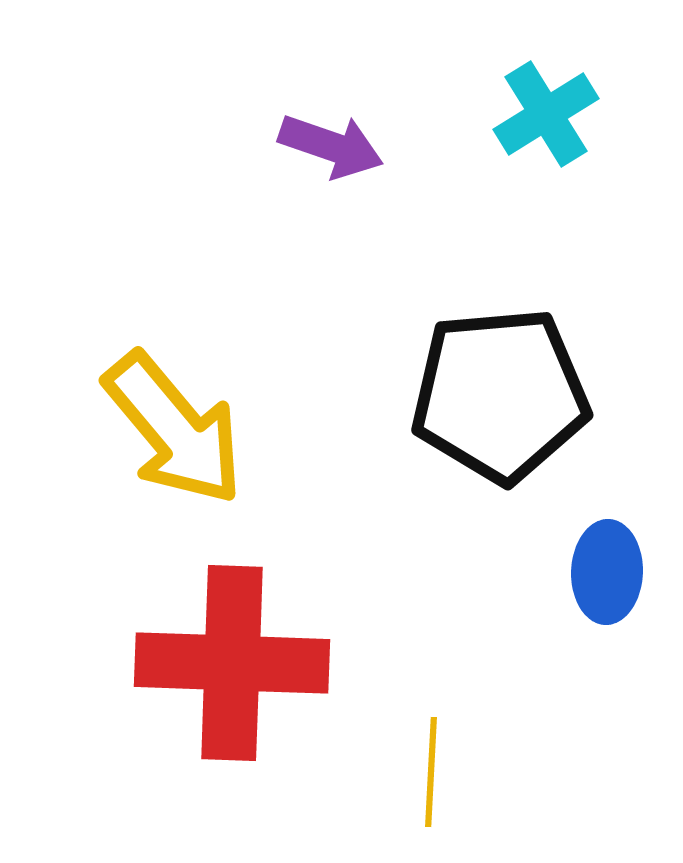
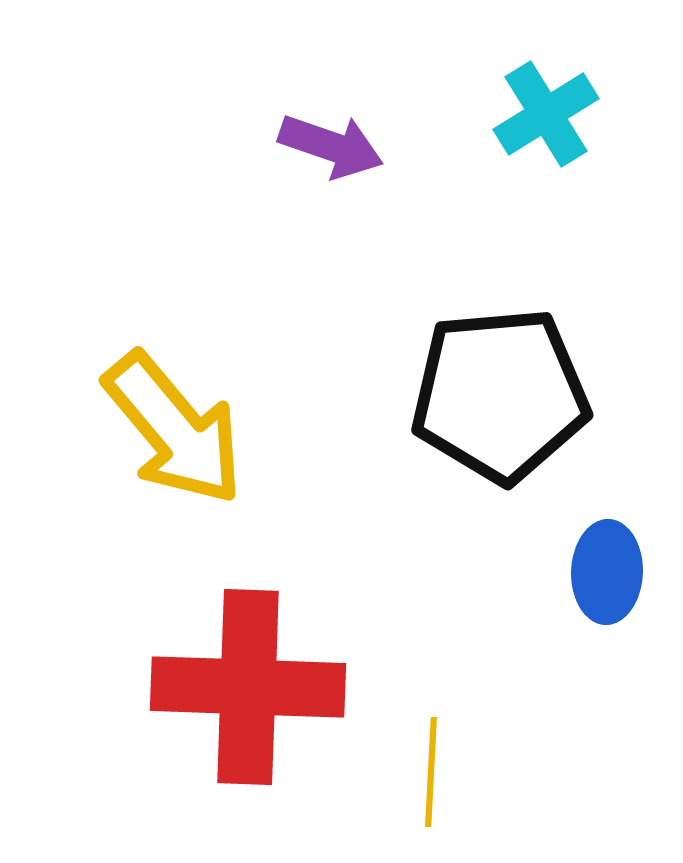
red cross: moved 16 px right, 24 px down
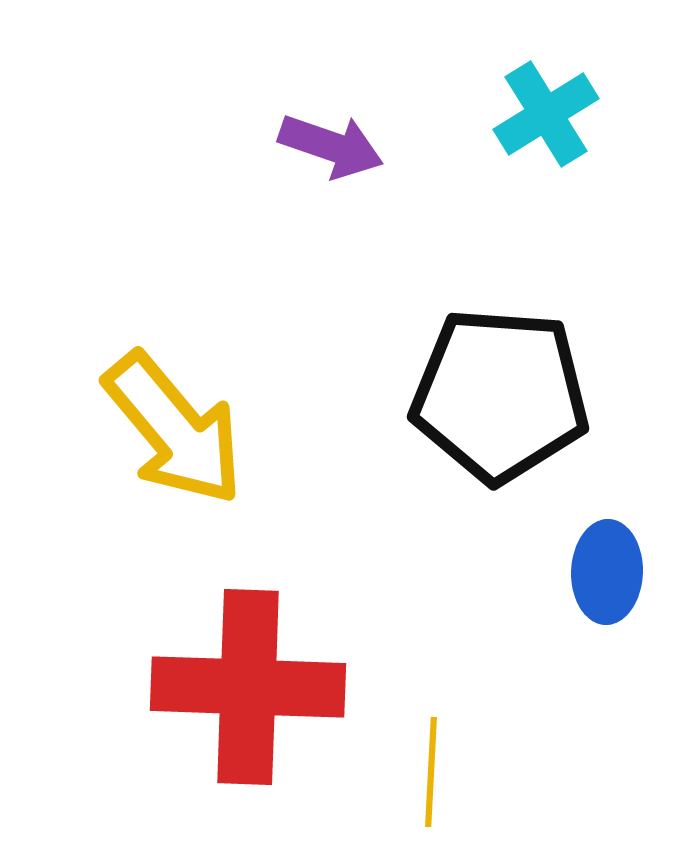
black pentagon: rotated 9 degrees clockwise
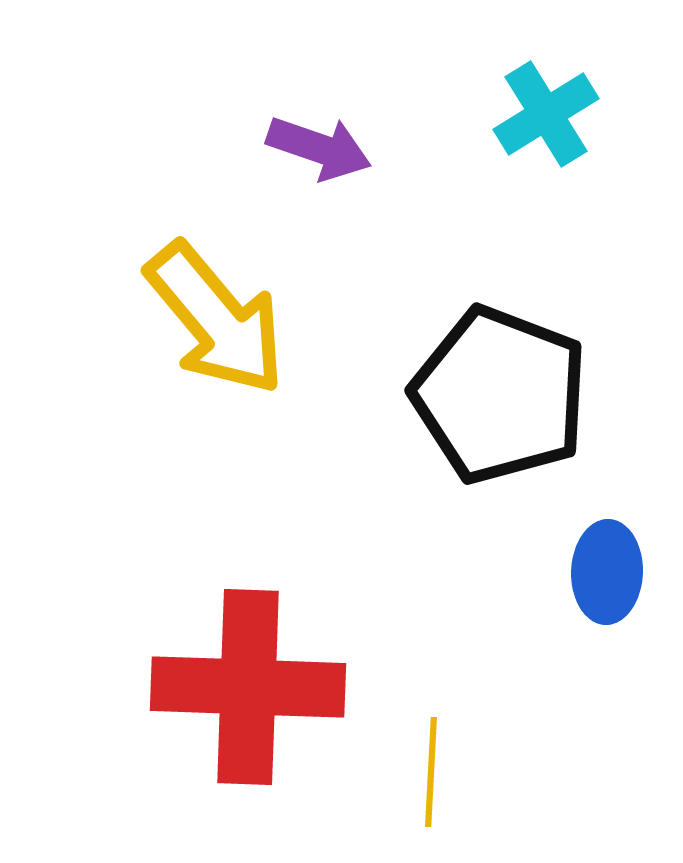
purple arrow: moved 12 px left, 2 px down
black pentagon: rotated 17 degrees clockwise
yellow arrow: moved 42 px right, 110 px up
